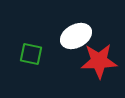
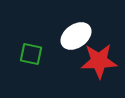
white ellipse: rotated 8 degrees counterclockwise
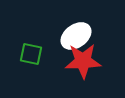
red star: moved 16 px left
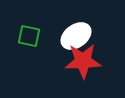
green square: moved 2 px left, 18 px up
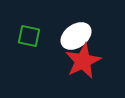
red star: rotated 24 degrees counterclockwise
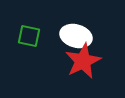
white ellipse: rotated 52 degrees clockwise
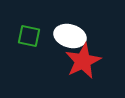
white ellipse: moved 6 px left
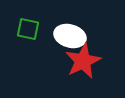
green square: moved 1 px left, 7 px up
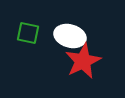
green square: moved 4 px down
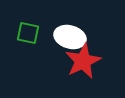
white ellipse: moved 1 px down
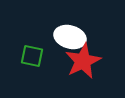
green square: moved 4 px right, 23 px down
